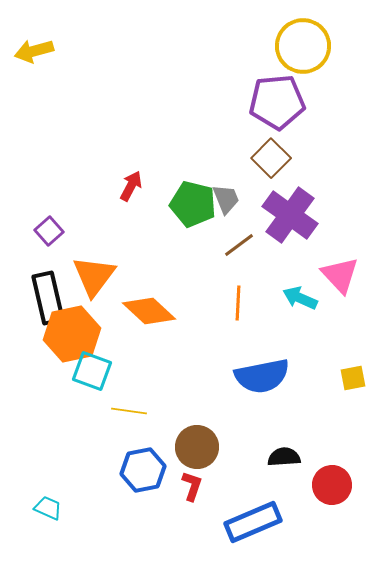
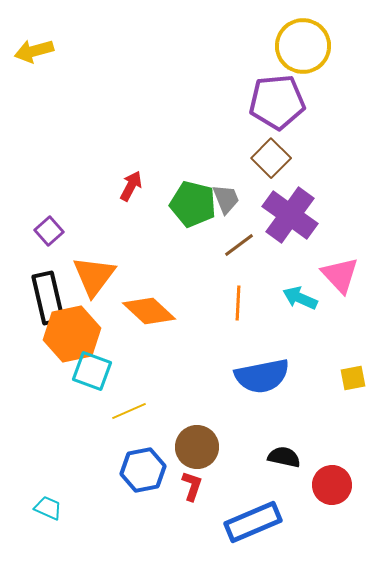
yellow line: rotated 32 degrees counterclockwise
black semicircle: rotated 16 degrees clockwise
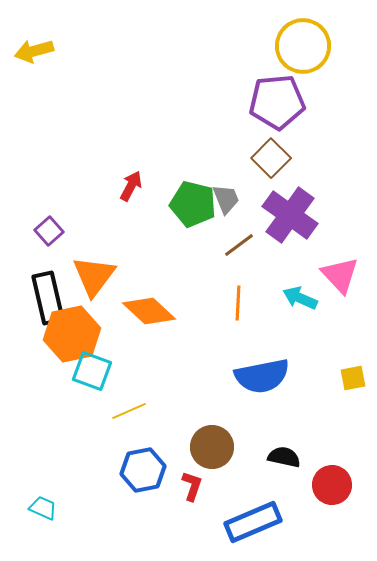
brown circle: moved 15 px right
cyan trapezoid: moved 5 px left
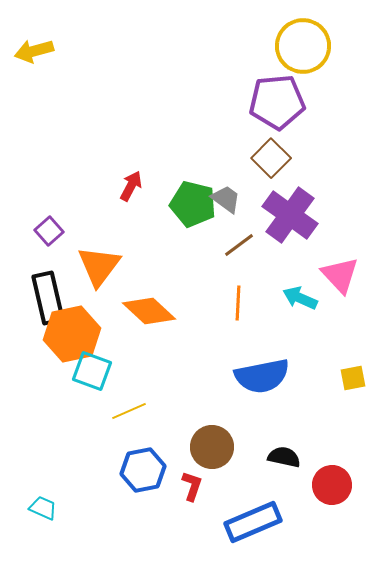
gray trapezoid: rotated 32 degrees counterclockwise
orange triangle: moved 5 px right, 10 px up
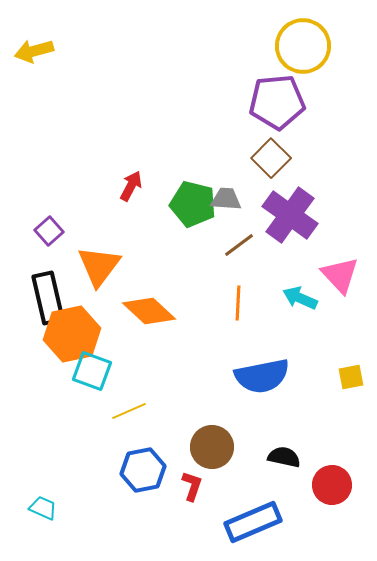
gray trapezoid: rotated 32 degrees counterclockwise
yellow square: moved 2 px left, 1 px up
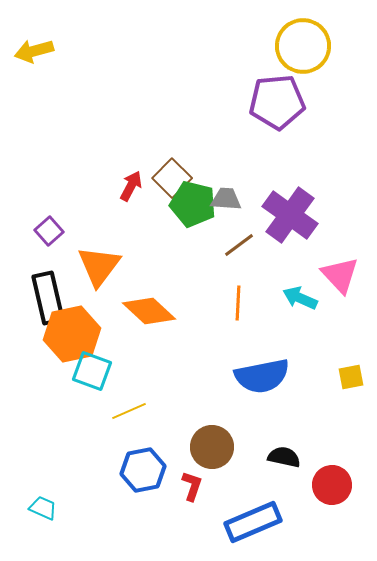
brown square: moved 99 px left, 20 px down
